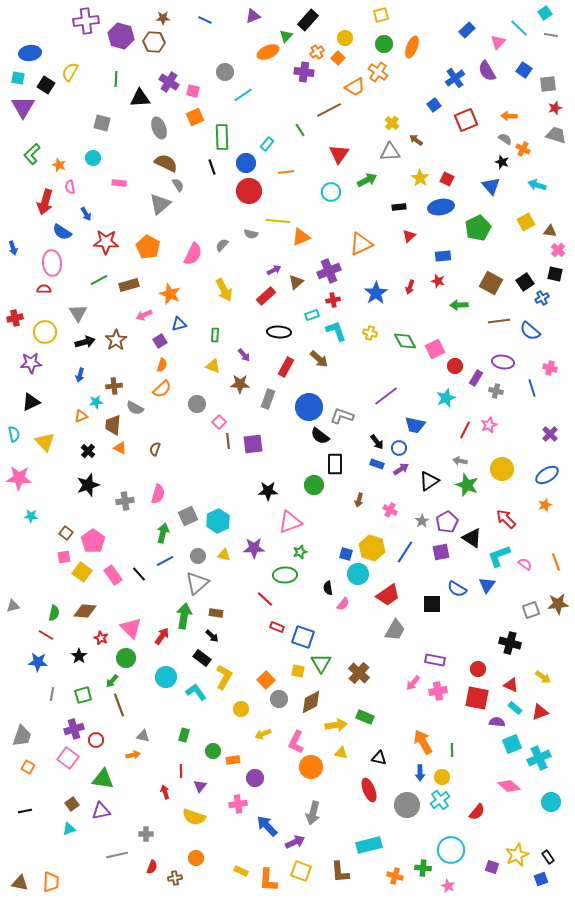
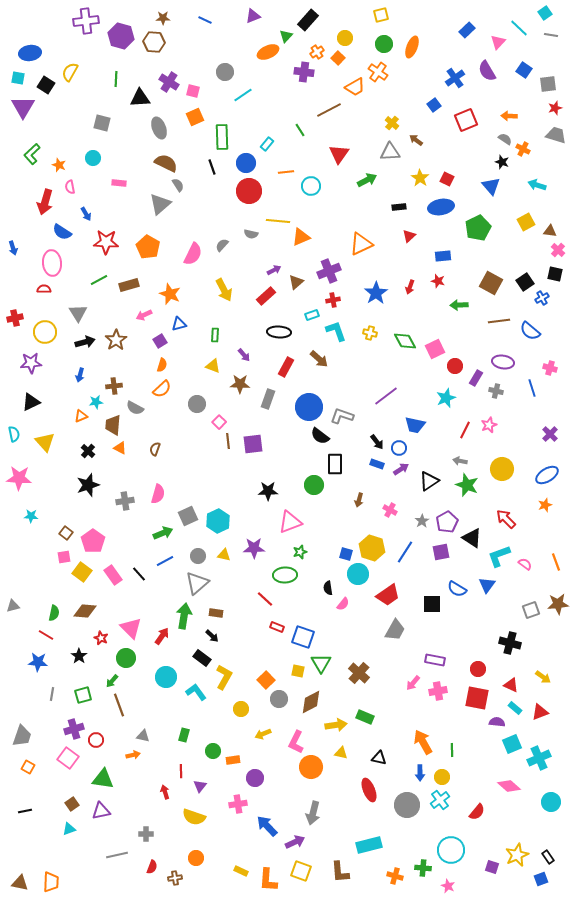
cyan circle at (331, 192): moved 20 px left, 6 px up
green arrow at (163, 533): rotated 54 degrees clockwise
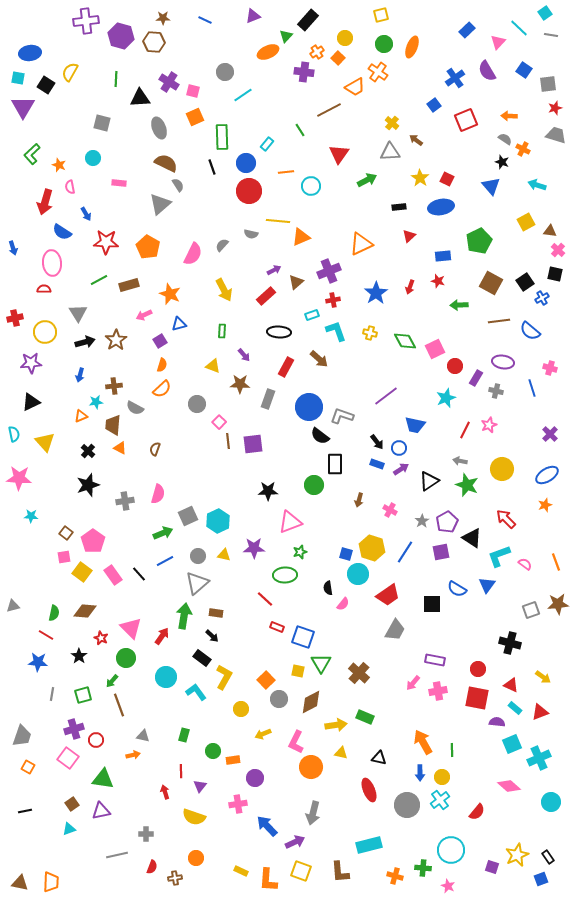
green pentagon at (478, 228): moved 1 px right, 13 px down
green rectangle at (215, 335): moved 7 px right, 4 px up
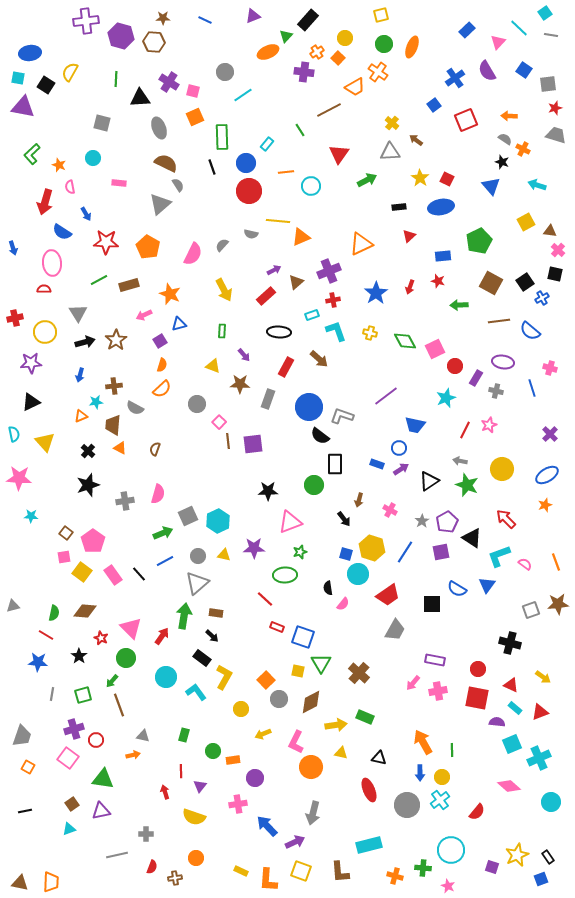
purple triangle at (23, 107): rotated 50 degrees counterclockwise
black arrow at (377, 442): moved 33 px left, 77 px down
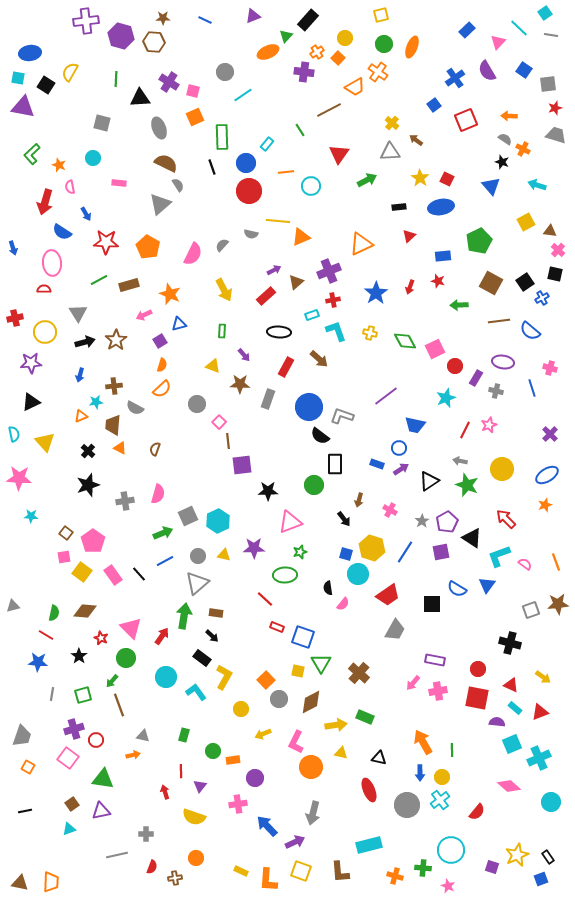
purple square at (253, 444): moved 11 px left, 21 px down
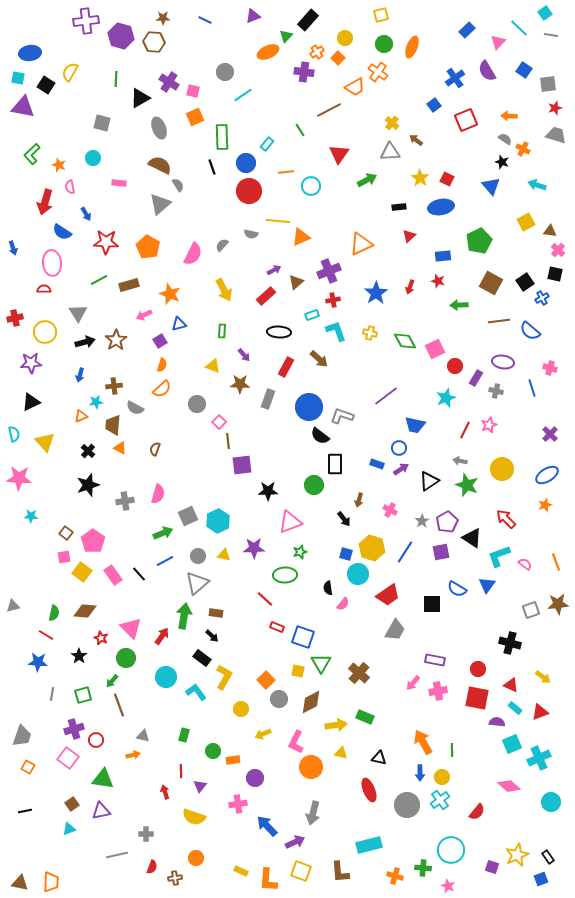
black triangle at (140, 98): rotated 25 degrees counterclockwise
brown semicircle at (166, 163): moved 6 px left, 2 px down
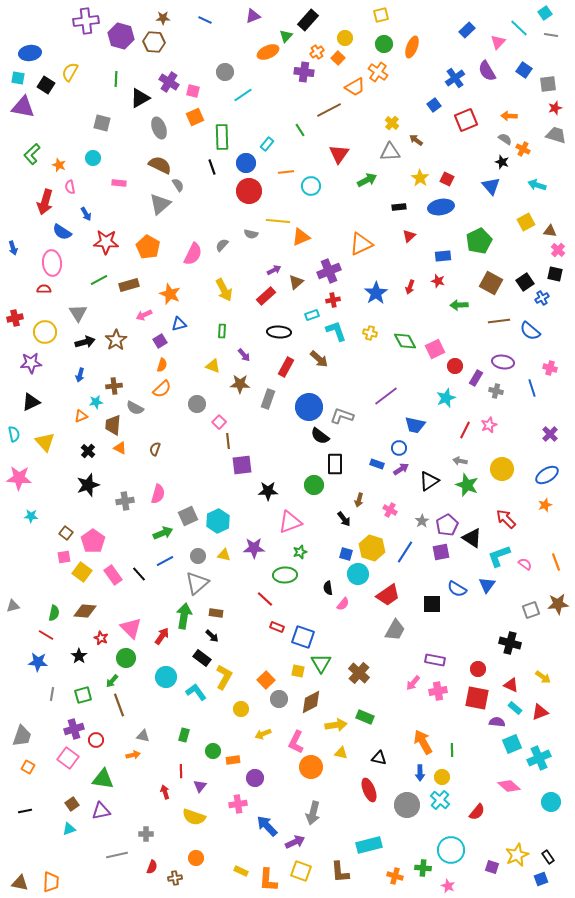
purple pentagon at (447, 522): moved 3 px down
cyan cross at (440, 800): rotated 12 degrees counterclockwise
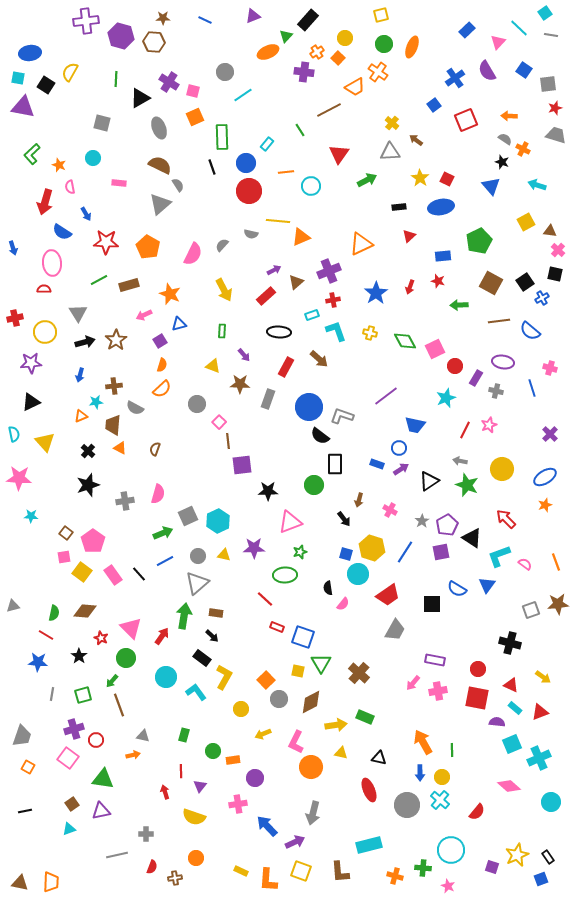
blue ellipse at (547, 475): moved 2 px left, 2 px down
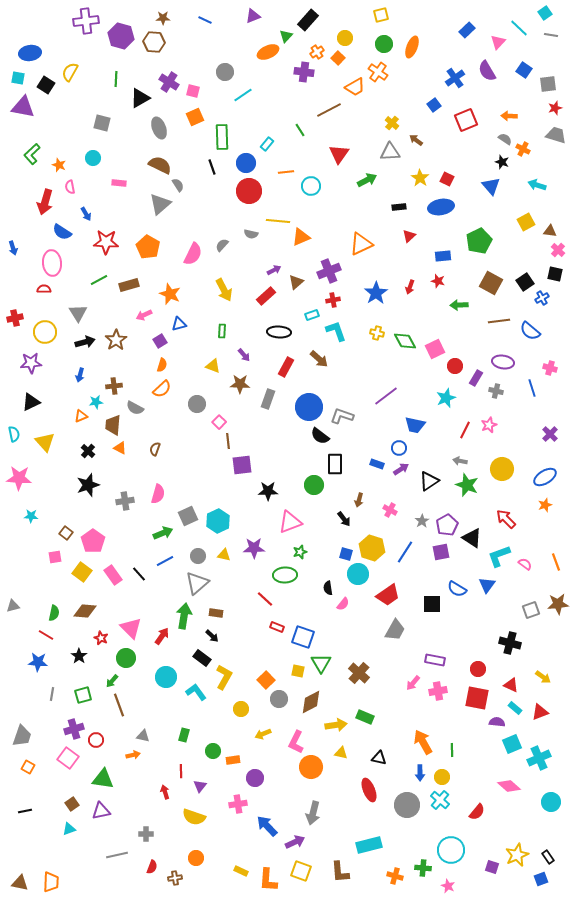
yellow cross at (370, 333): moved 7 px right
pink square at (64, 557): moved 9 px left
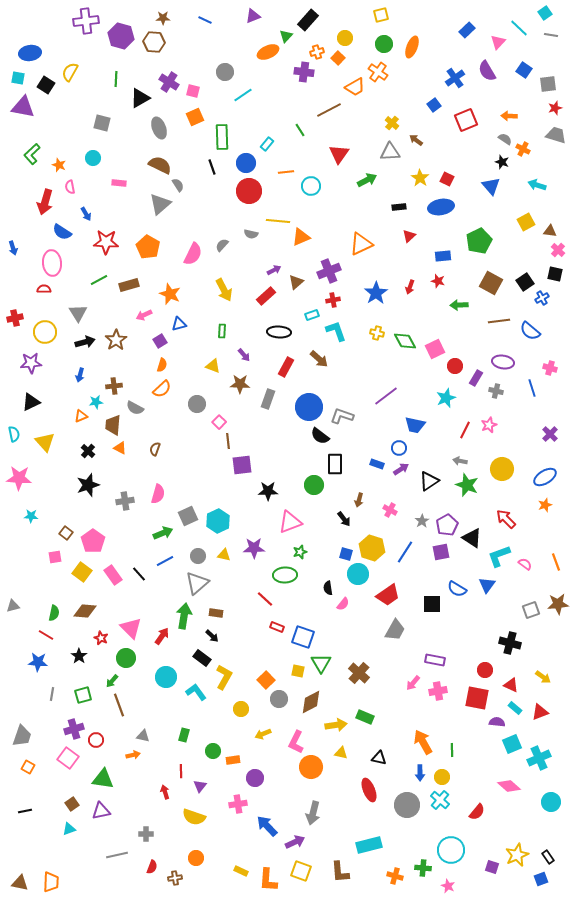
orange cross at (317, 52): rotated 16 degrees clockwise
red circle at (478, 669): moved 7 px right, 1 px down
